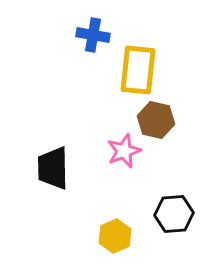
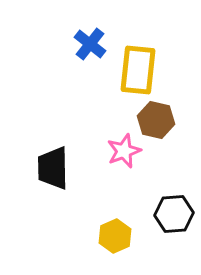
blue cross: moved 3 px left, 9 px down; rotated 28 degrees clockwise
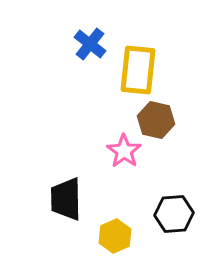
pink star: rotated 16 degrees counterclockwise
black trapezoid: moved 13 px right, 31 px down
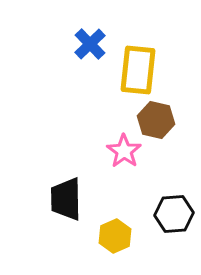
blue cross: rotated 8 degrees clockwise
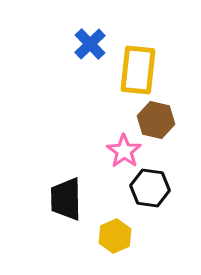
black hexagon: moved 24 px left, 26 px up; rotated 12 degrees clockwise
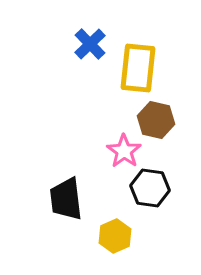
yellow rectangle: moved 2 px up
black trapezoid: rotated 6 degrees counterclockwise
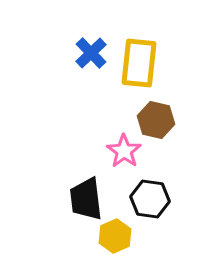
blue cross: moved 1 px right, 9 px down
yellow rectangle: moved 1 px right, 5 px up
black hexagon: moved 11 px down
black trapezoid: moved 20 px right
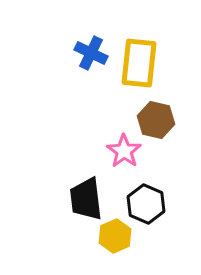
blue cross: rotated 20 degrees counterclockwise
black hexagon: moved 4 px left, 5 px down; rotated 15 degrees clockwise
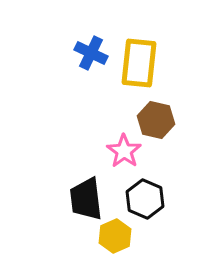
black hexagon: moved 1 px left, 5 px up
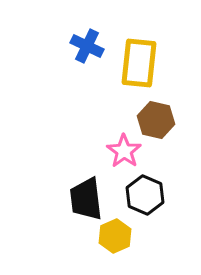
blue cross: moved 4 px left, 7 px up
black hexagon: moved 4 px up
